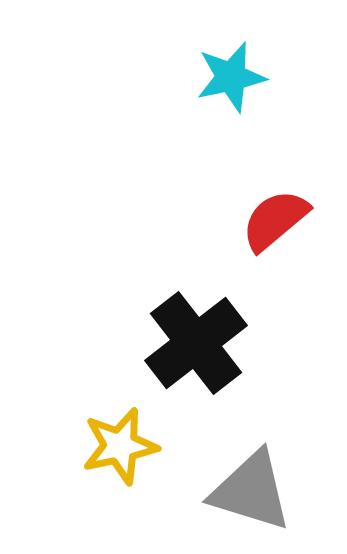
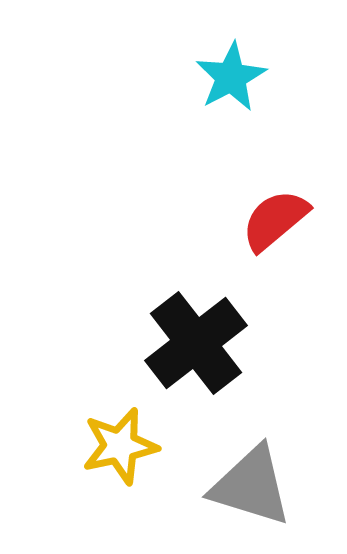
cyan star: rotated 16 degrees counterclockwise
gray triangle: moved 5 px up
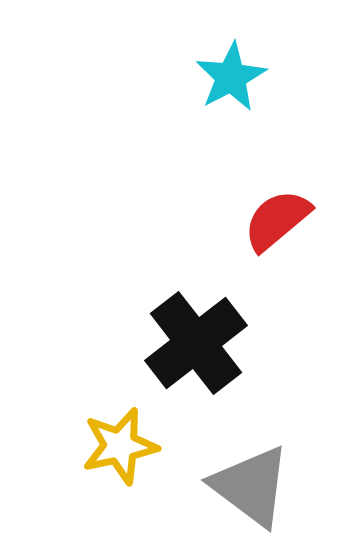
red semicircle: moved 2 px right
gray triangle: rotated 20 degrees clockwise
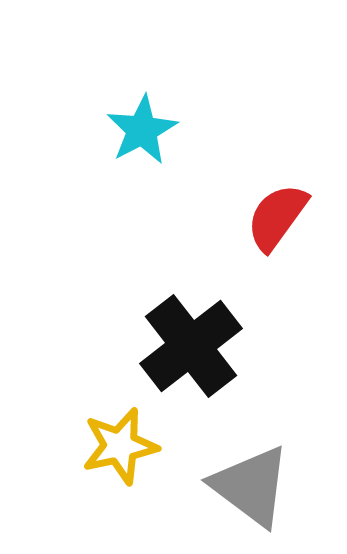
cyan star: moved 89 px left, 53 px down
red semicircle: moved 3 px up; rotated 14 degrees counterclockwise
black cross: moved 5 px left, 3 px down
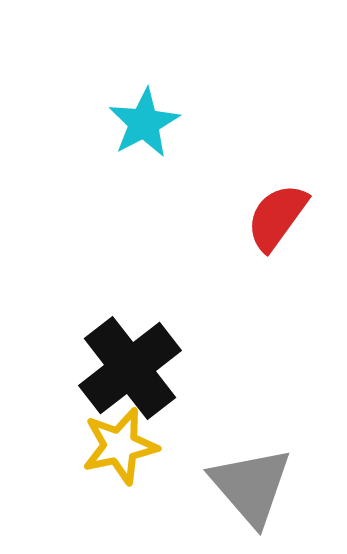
cyan star: moved 2 px right, 7 px up
black cross: moved 61 px left, 22 px down
gray triangle: rotated 12 degrees clockwise
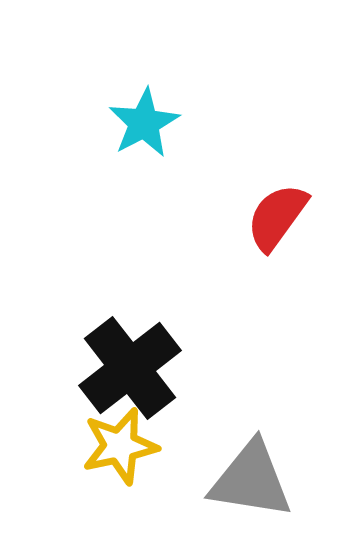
gray triangle: moved 6 px up; rotated 40 degrees counterclockwise
